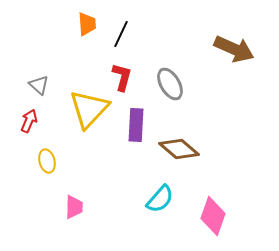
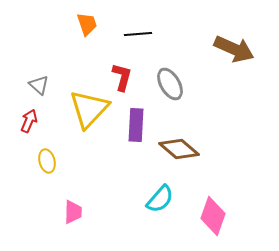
orange trapezoid: rotated 15 degrees counterclockwise
black line: moved 17 px right; rotated 60 degrees clockwise
pink trapezoid: moved 1 px left, 5 px down
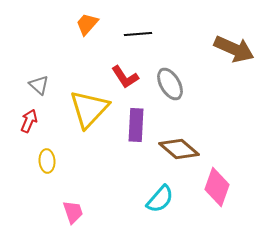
orange trapezoid: rotated 120 degrees counterclockwise
red L-shape: moved 3 px right; rotated 132 degrees clockwise
yellow ellipse: rotated 10 degrees clockwise
pink trapezoid: rotated 20 degrees counterclockwise
pink diamond: moved 4 px right, 29 px up
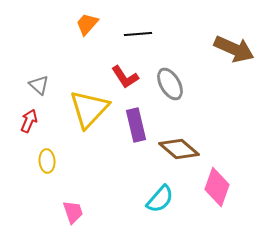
purple rectangle: rotated 16 degrees counterclockwise
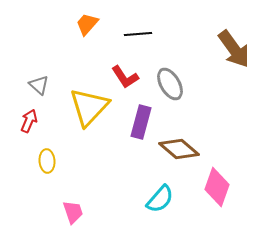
brown arrow: rotated 30 degrees clockwise
yellow triangle: moved 2 px up
purple rectangle: moved 5 px right, 3 px up; rotated 28 degrees clockwise
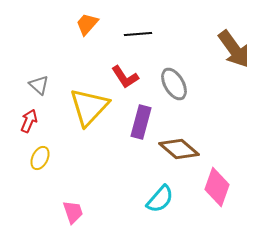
gray ellipse: moved 4 px right
yellow ellipse: moved 7 px left, 3 px up; rotated 30 degrees clockwise
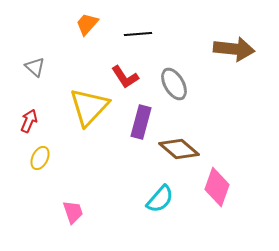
brown arrow: rotated 48 degrees counterclockwise
gray triangle: moved 4 px left, 18 px up
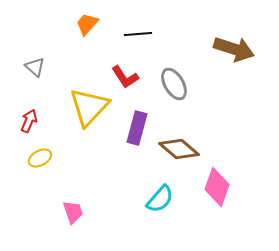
brown arrow: rotated 12 degrees clockwise
purple rectangle: moved 4 px left, 6 px down
yellow ellipse: rotated 35 degrees clockwise
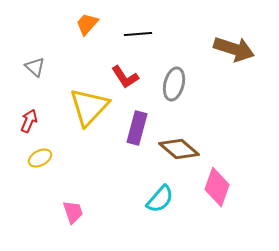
gray ellipse: rotated 44 degrees clockwise
